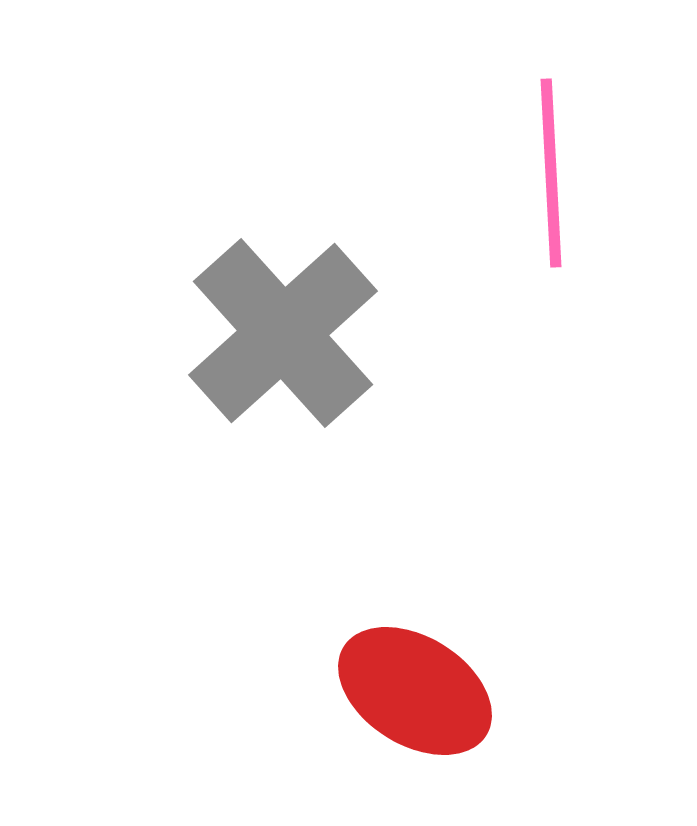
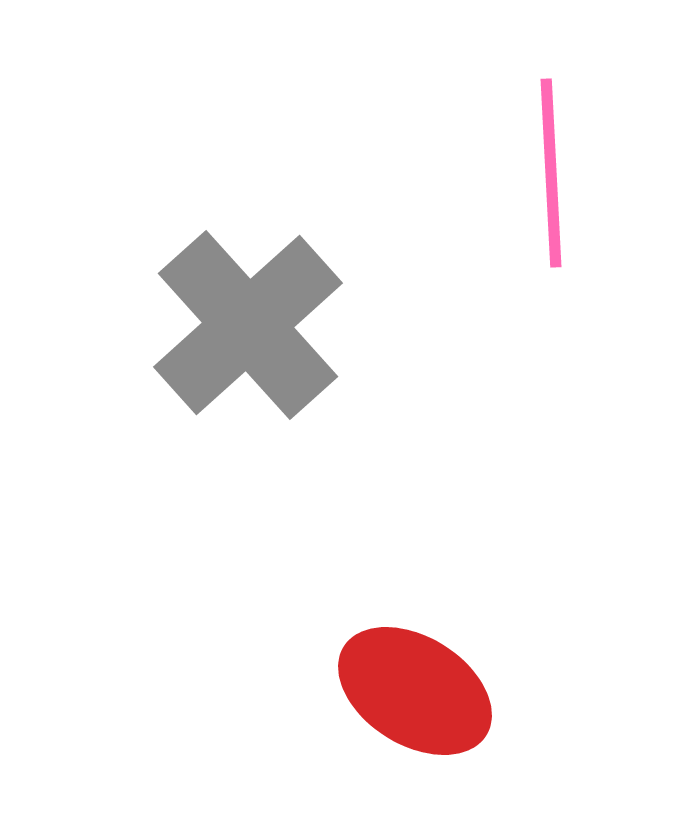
gray cross: moved 35 px left, 8 px up
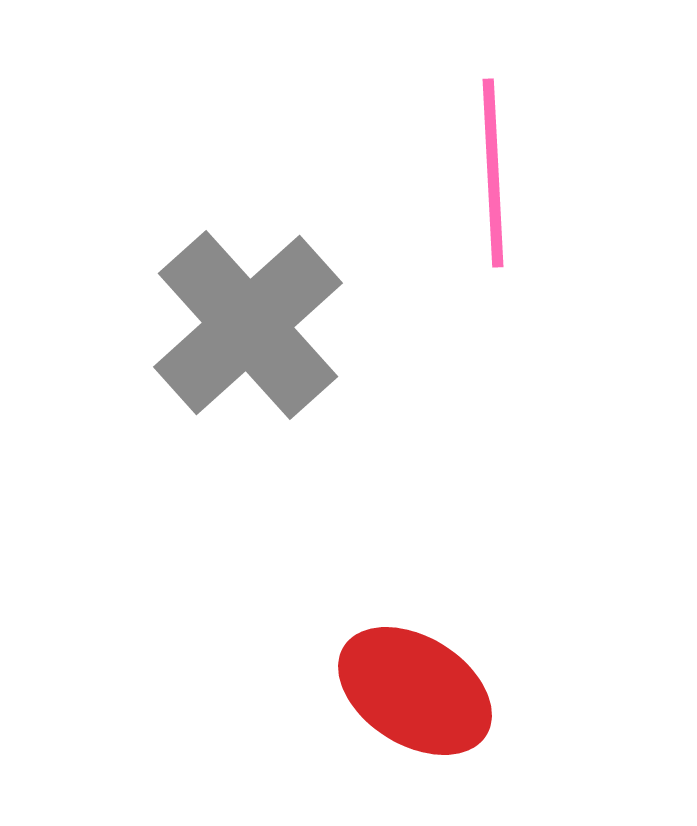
pink line: moved 58 px left
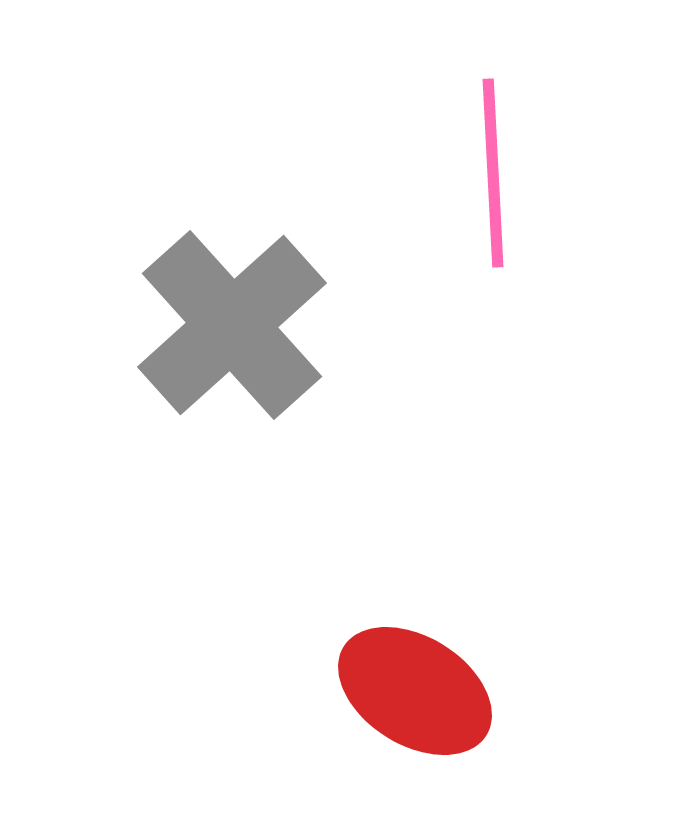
gray cross: moved 16 px left
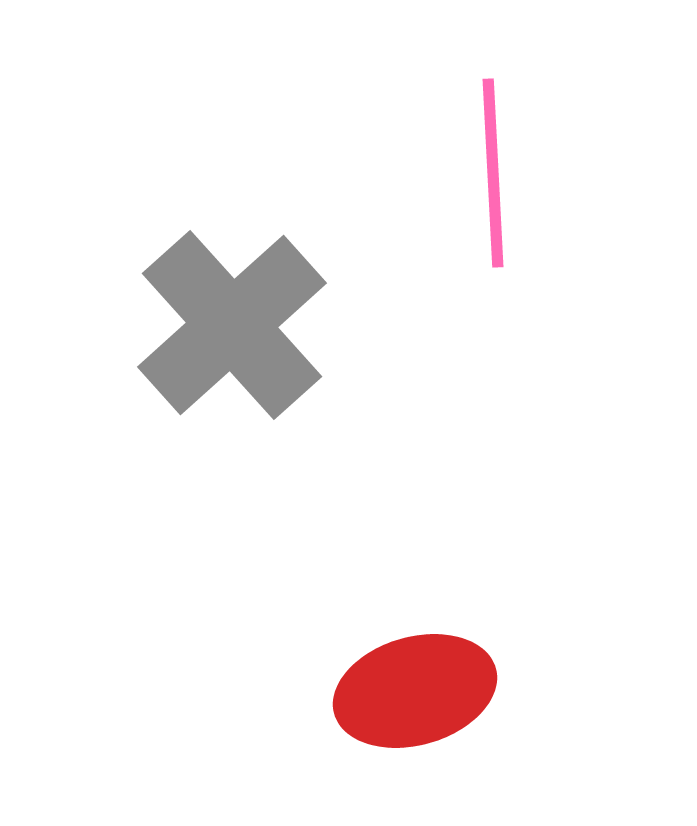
red ellipse: rotated 48 degrees counterclockwise
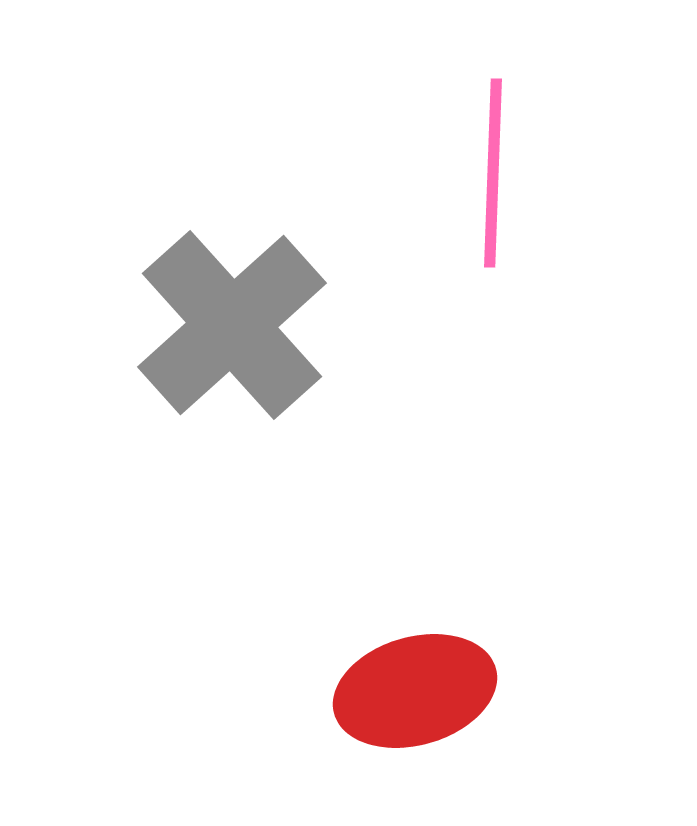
pink line: rotated 5 degrees clockwise
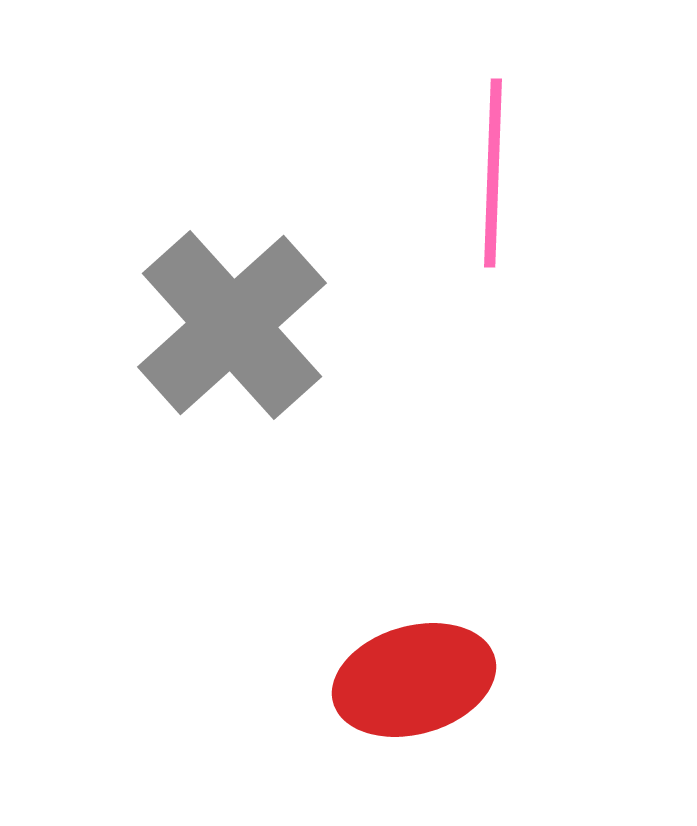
red ellipse: moved 1 px left, 11 px up
